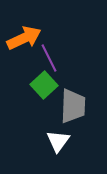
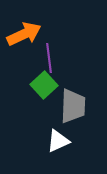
orange arrow: moved 4 px up
purple line: rotated 20 degrees clockwise
white triangle: rotated 30 degrees clockwise
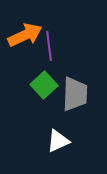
orange arrow: moved 1 px right, 1 px down
purple line: moved 12 px up
gray trapezoid: moved 2 px right, 12 px up
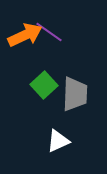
purple line: moved 14 px up; rotated 48 degrees counterclockwise
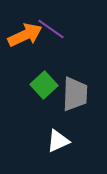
purple line: moved 2 px right, 3 px up
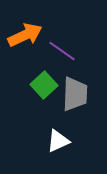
purple line: moved 11 px right, 22 px down
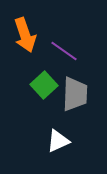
orange arrow: rotated 96 degrees clockwise
purple line: moved 2 px right
